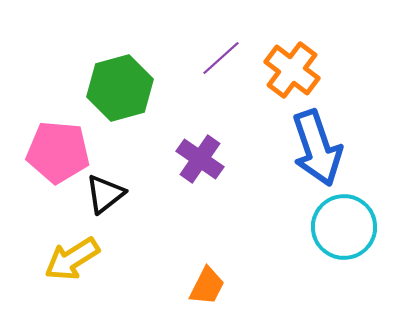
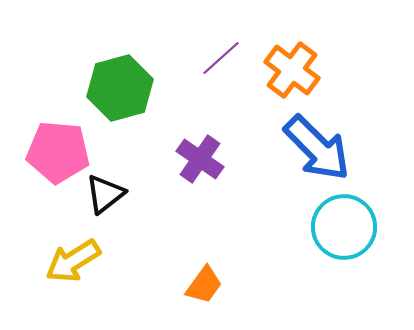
blue arrow: rotated 26 degrees counterclockwise
yellow arrow: moved 1 px right, 2 px down
orange trapezoid: moved 3 px left, 1 px up; rotated 9 degrees clockwise
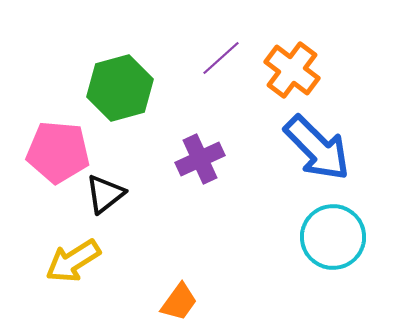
purple cross: rotated 30 degrees clockwise
cyan circle: moved 11 px left, 10 px down
orange trapezoid: moved 25 px left, 17 px down
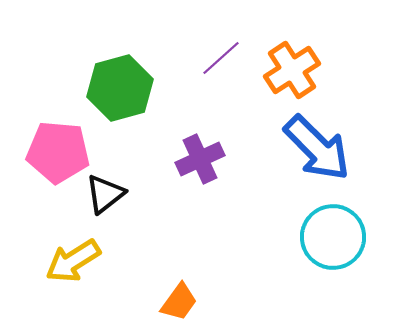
orange cross: rotated 20 degrees clockwise
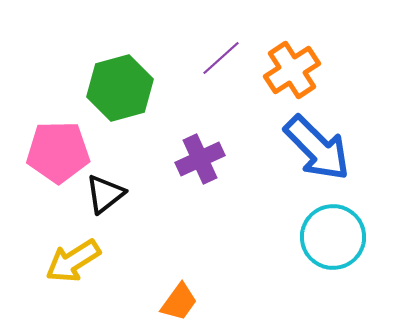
pink pentagon: rotated 6 degrees counterclockwise
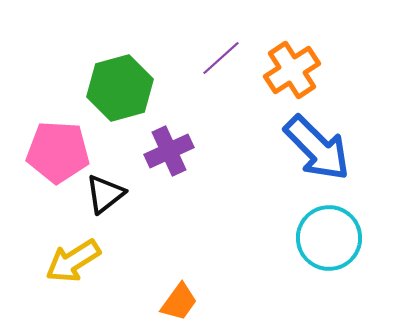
pink pentagon: rotated 4 degrees clockwise
purple cross: moved 31 px left, 8 px up
cyan circle: moved 4 px left, 1 px down
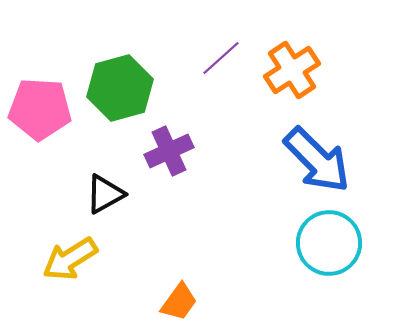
blue arrow: moved 12 px down
pink pentagon: moved 18 px left, 43 px up
black triangle: rotated 9 degrees clockwise
cyan circle: moved 5 px down
yellow arrow: moved 3 px left, 2 px up
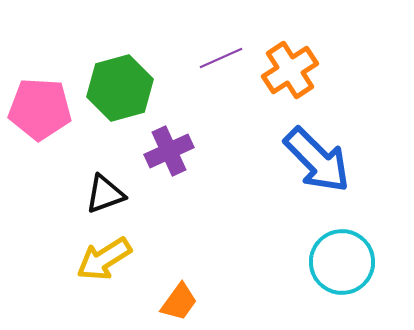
purple line: rotated 18 degrees clockwise
orange cross: moved 2 px left
black triangle: rotated 9 degrees clockwise
cyan circle: moved 13 px right, 19 px down
yellow arrow: moved 34 px right
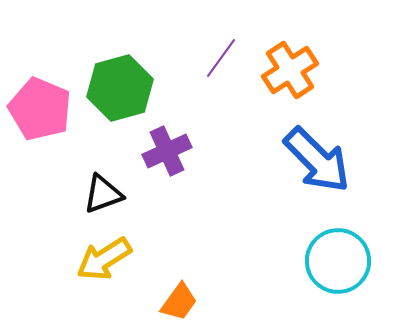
purple line: rotated 30 degrees counterclockwise
pink pentagon: rotated 20 degrees clockwise
purple cross: moved 2 px left
black triangle: moved 2 px left
cyan circle: moved 4 px left, 1 px up
